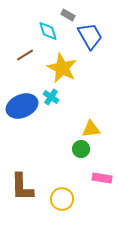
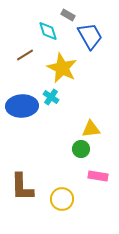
blue ellipse: rotated 20 degrees clockwise
pink rectangle: moved 4 px left, 2 px up
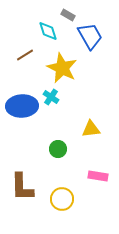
green circle: moved 23 px left
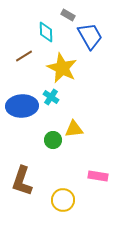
cyan diamond: moved 2 px left, 1 px down; rotated 15 degrees clockwise
brown line: moved 1 px left, 1 px down
yellow triangle: moved 17 px left
green circle: moved 5 px left, 9 px up
brown L-shape: moved 6 px up; rotated 20 degrees clockwise
yellow circle: moved 1 px right, 1 px down
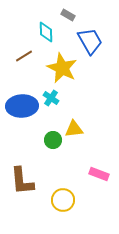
blue trapezoid: moved 5 px down
cyan cross: moved 1 px down
pink rectangle: moved 1 px right, 2 px up; rotated 12 degrees clockwise
brown L-shape: rotated 24 degrees counterclockwise
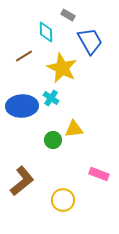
brown L-shape: rotated 124 degrees counterclockwise
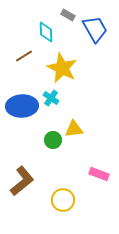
blue trapezoid: moved 5 px right, 12 px up
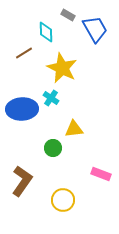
brown line: moved 3 px up
blue ellipse: moved 3 px down
green circle: moved 8 px down
pink rectangle: moved 2 px right
brown L-shape: rotated 16 degrees counterclockwise
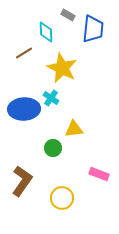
blue trapezoid: moved 2 px left; rotated 36 degrees clockwise
blue ellipse: moved 2 px right
pink rectangle: moved 2 px left
yellow circle: moved 1 px left, 2 px up
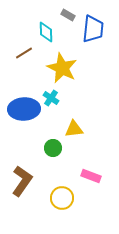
pink rectangle: moved 8 px left, 2 px down
